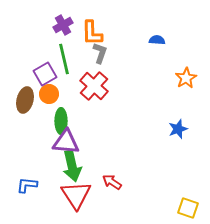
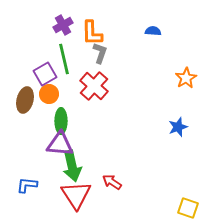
blue semicircle: moved 4 px left, 9 px up
blue star: moved 2 px up
purple triangle: moved 6 px left, 2 px down
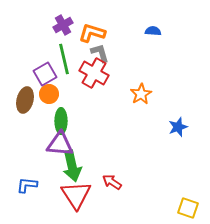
orange L-shape: rotated 108 degrees clockwise
gray L-shape: rotated 35 degrees counterclockwise
orange star: moved 45 px left, 16 px down
red cross: moved 13 px up; rotated 12 degrees counterclockwise
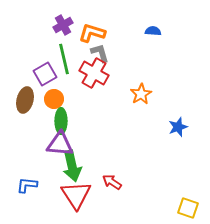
orange circle: moved 5 px right, 5 px down
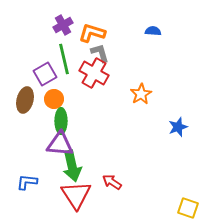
blue L-shape: moved 3 px up
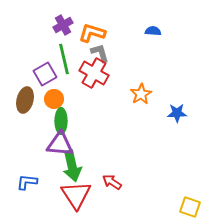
blue star: moved 1 px left, 14 px up; rotated 18 degrees clockwise
yellow square: moved 2 px right, 1 px up
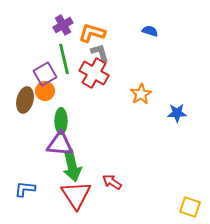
blue semicircle: moved 3 px left; rotated 14 degrees clockwise
orange circle: moved 9 px left, 8 px up
blue L-shape: moved 2 px left, 7 px down
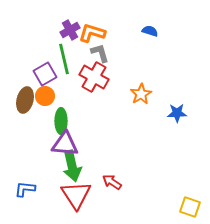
purple cross: moved 7 px right, 5 px down
red cross: moved 4 px down
orange circle: moved 5 px down
purple triangle: moved 5 px right
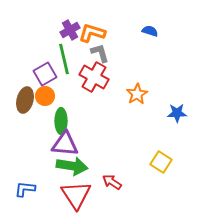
orange star: moved 4 px left
green arrow: rotated 68 degrees counterclockwise
yellow square: moved 29 px left, 45 px up; rotated 15 degrees clockwise
